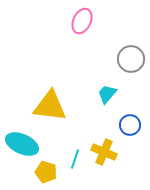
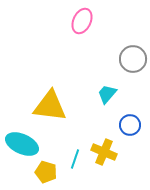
gray circle: moved 2 px right
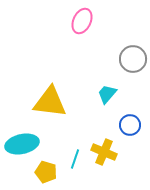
yellow triangle: moved 4 px up
cyan ellipse: rotated 36 degrees counterclockwise
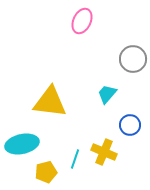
yellow pentagon: rotated 30 degrees counterclockwise
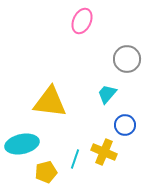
gray circle: moved 6 px left
blue circle: moved 5 px left
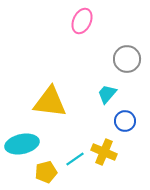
blue circle: moved 4 px up
cyan line: rotated 36 degrees clockwise
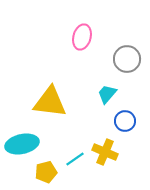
pink ellipse: moved 16 px down; rotated 10 degrees counterclockwise
yellow cross: moved 1 px right
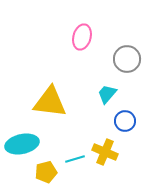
cyan line: rotated 18 degrees clockwise
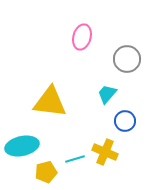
cyan ellipse: moved 2 px down
